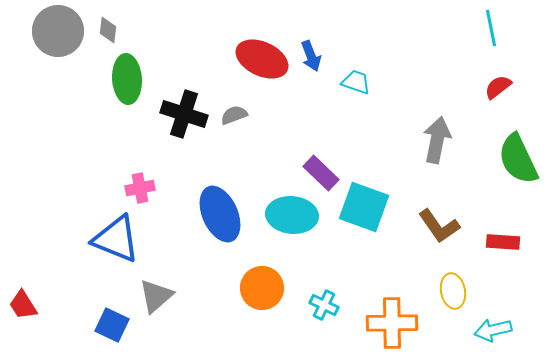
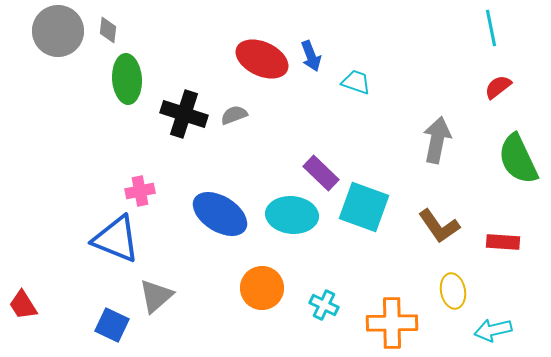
pink cross: moved 3 px down
blue ellipse: rotated 34 degrees counterclockwise
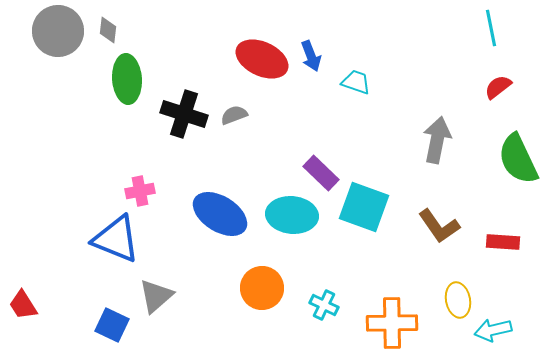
yellow ellipse: moved 5 px right, 9 px down
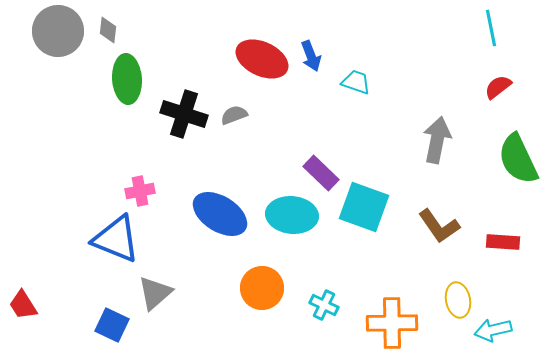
gray triangle: moved 1 px left, 3 px up
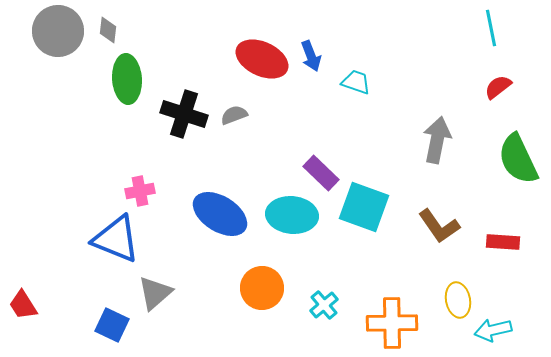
cyan cross: rotated 24 degrees clockwise
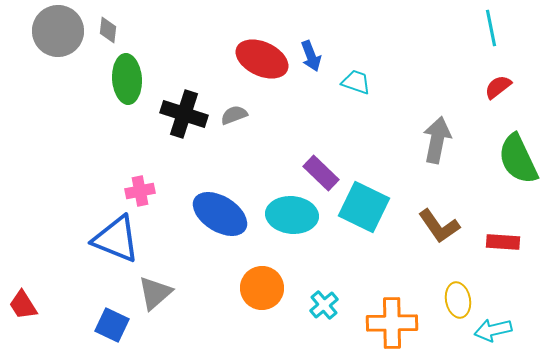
cyan square: rotated 6 degrees clockwise
